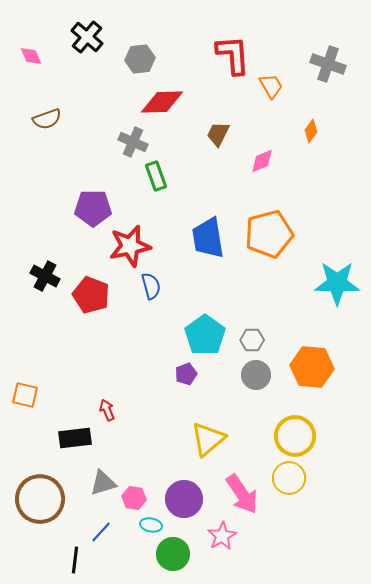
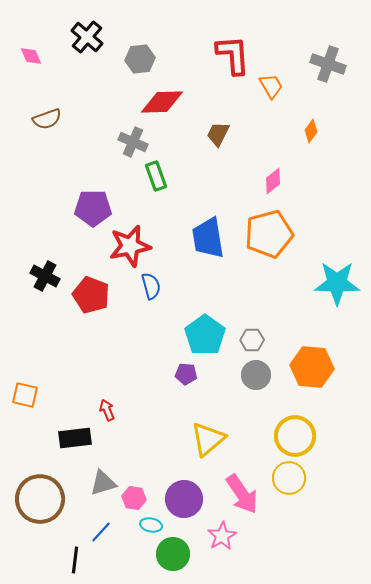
pink diamond at (262, 161): moved 11 px right, 20 px down; rotated 16 degrees counterclockwise
purple pentagon at (186, 374): rotated 25 degrees clockwise
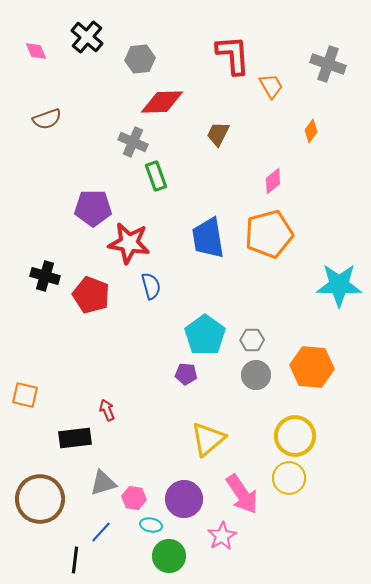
pink diamond at (31, 56): moved 5 px right, 5 px up
red star at (130, 246): moved 1 px left, 3 px up; rotated 21 degrees clockwise
black cross at (45, 276): rotated 12 degrees counterclockwise
cyan star at (337, 283): moved 2 px right, 2 px down
green circle at (173, 554): moved 4 px left, 2 px down
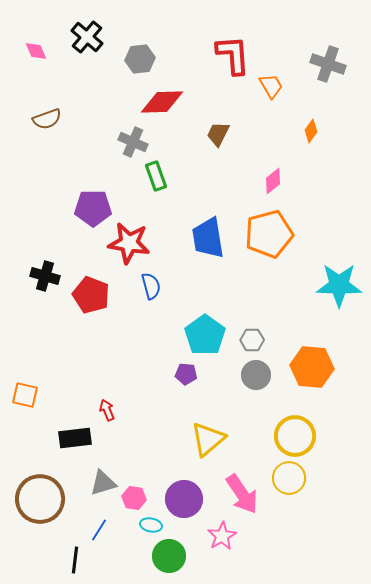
blue line at (101, 532): moved 2 px left, 2 px up; rotated 10 degrees counterclockwise
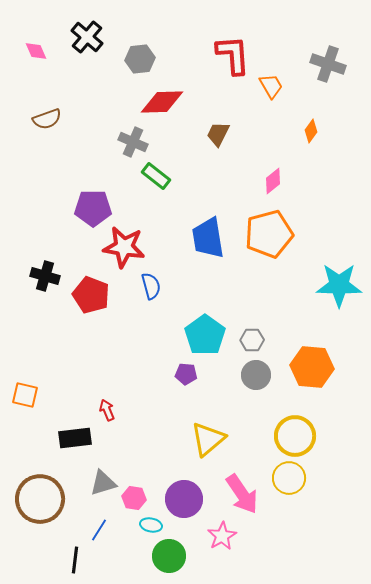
green rectangle at (156, 176): rotated 32 degrees counterclockwise
red star at (129, 243): moved 5 px left, 4 px down
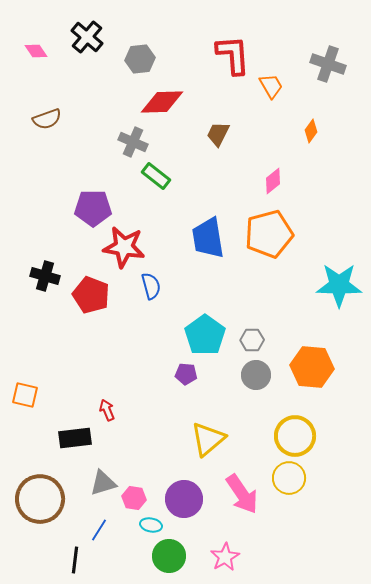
pink diamond at (36, 51): rotated 10 degrees counterclockwise
pink star at (222, 536): moved 3 px right, 21 px down
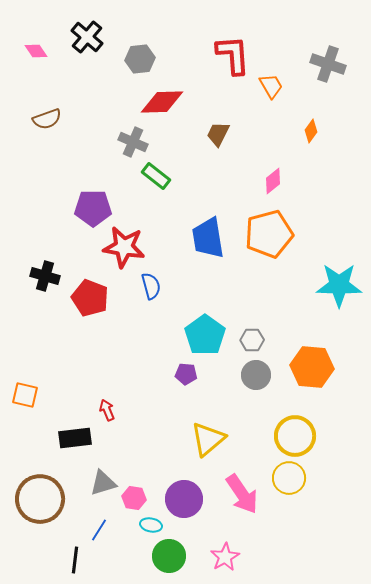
red pentagon at (91, 295): moved 1 px left, 3 px down
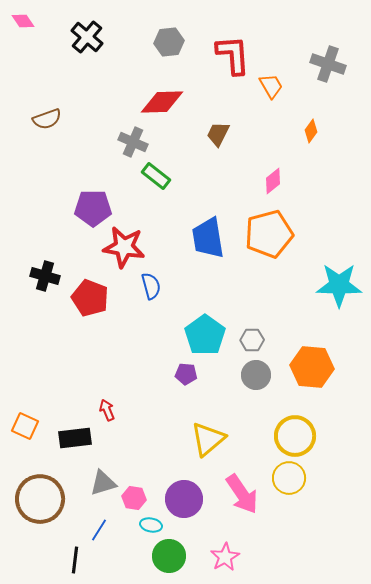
pink diamond at (36, 51): moved 13 px left, 30 px up
gray hexagon at (140, 59): moved 29 px right, 17 px up
orange square at (25, 395): moved 31 px down; rotated 12 degrees clockwise
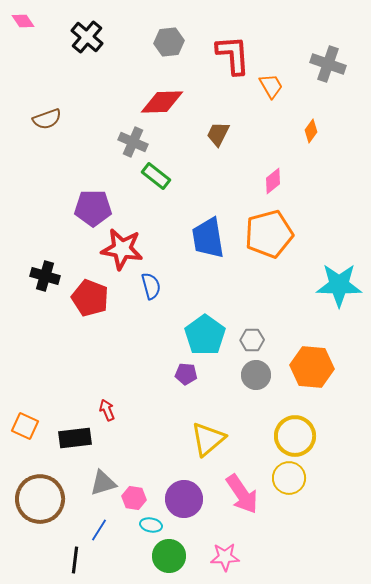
red star at (124, 247): moved 2 px left, 2 px down
pink star at (225, 557): rotated 28 degrees clockwise
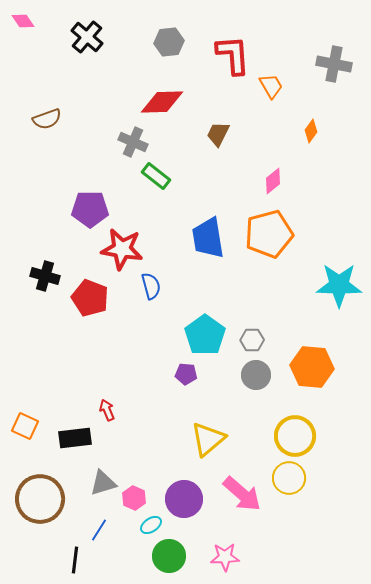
gray cross at (328, 64): moved 6 px right; rotated 8 degrees counterclockwise
purple pentagon at (93, 208): moved 3 px left, 1 px down
pink arrow at (242, 494): rotated 15 degrees counterclockwise
pink hexagon at (134, 498): rotated 15 degrees clockwise
cyan ellipse at (151, 525): rotated 45 degrees counterclockwise
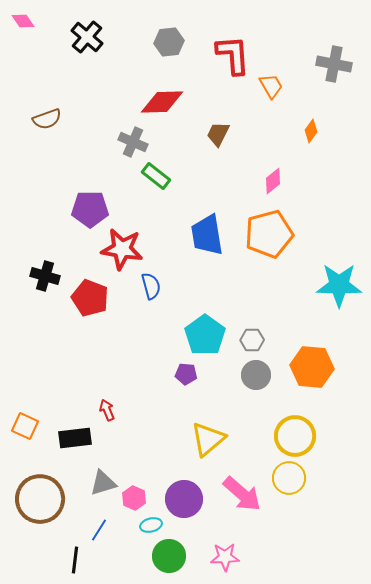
blue trapezoid at (208, 238): moved 1 px left, 3 px up
cyan ellipse at (151, 525): rotated 20 degrees clockwise
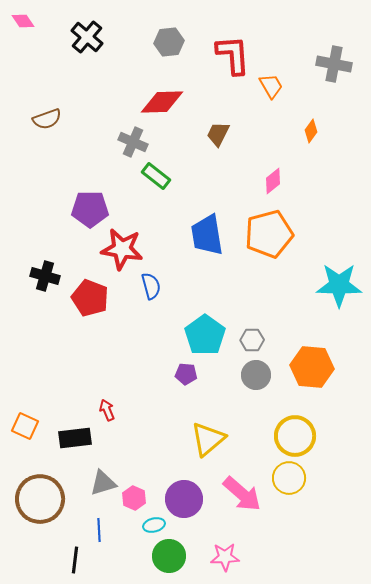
cyan ellipse at (151, 525): moved 3 px right
blue line at (99, 530): rotated 35 degrees counterclockwise
